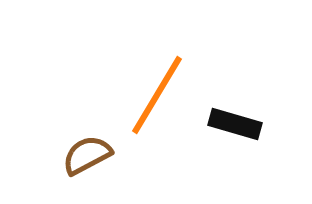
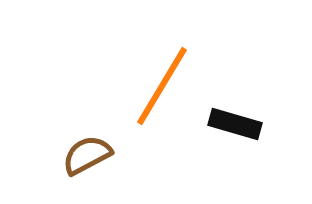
orange line: moved 5 px right, 9 px up
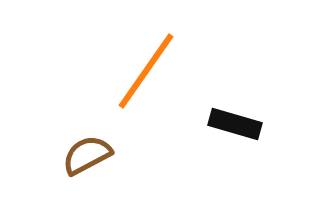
orange line: moved 16 px left, 15 px up; rotated 4 degrees clockwise
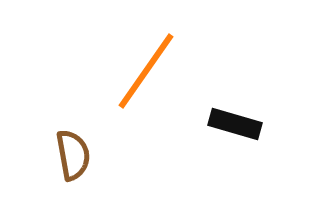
brown semicircle: moved 14 px left; rotated 108 degrees clockwise
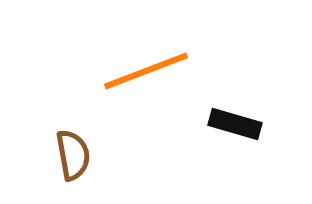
orange line: rotated 34 degrees clockwise
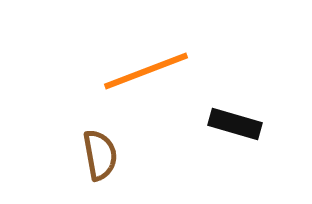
brown semicircle: moved 27 px right
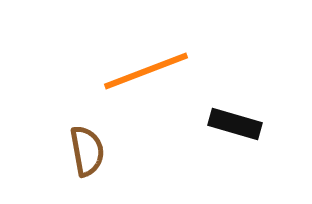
brown semicircle: moved 13 px left, 4 px up
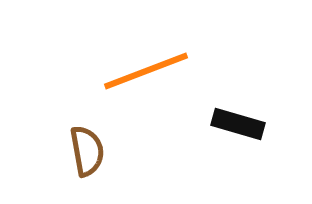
black rectangle: moved 3 px right
